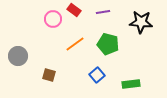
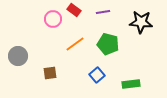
brown square: moved 1 px right, 2 px up; rotated 24 degrees counterclockwise
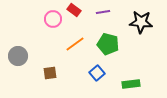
blue square: moved 2 px up
